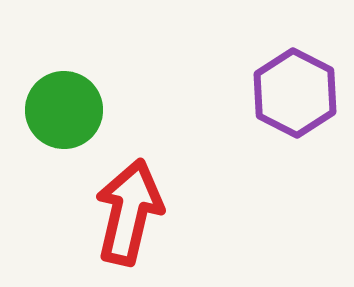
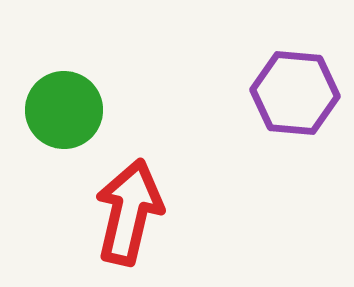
purple hexagon: rotated 22 degrees counterclockwise
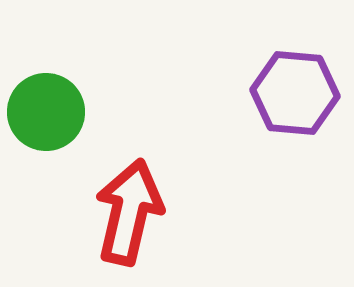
green circle: moved 18 px left, 2 px down
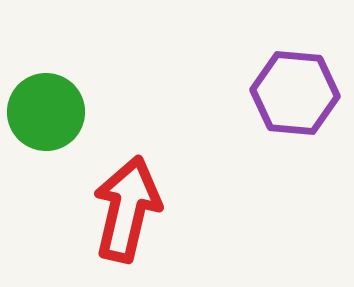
red arrow: moved 2 px left, 3 px up
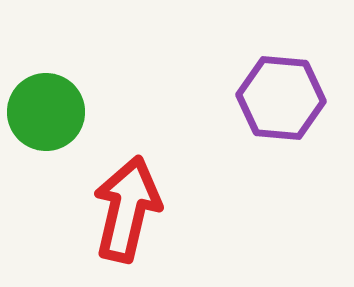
purple hexagon: moved 14 px left, 5 px down
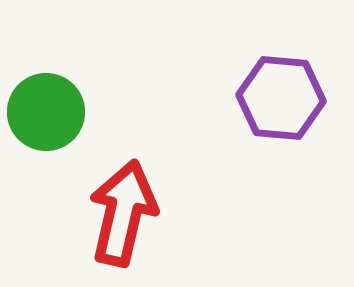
red arrow: moved 4 px left, 4 px down
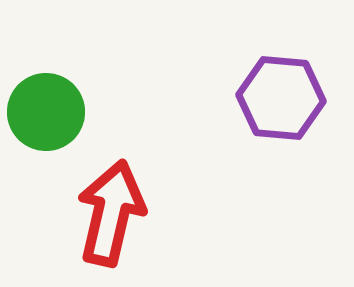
red arrow: moved 12 px left
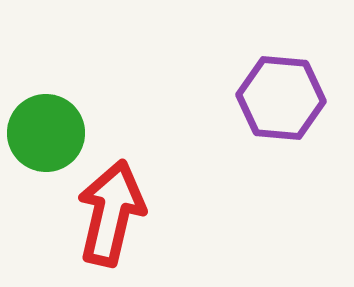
green circle: moved 21 px down
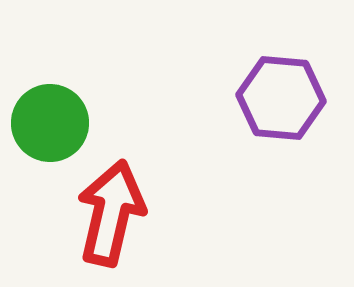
green circle: moved 4 px right, 10 px up
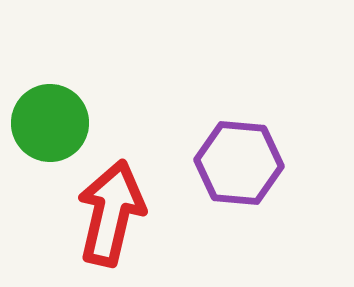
purple hexagon: moved 42 px left, 65 px down
